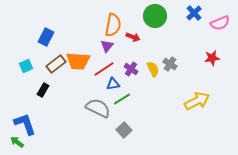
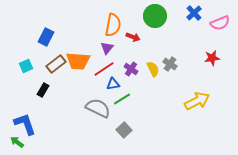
purple triangle: moved 2 px down
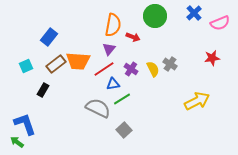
blue rectangle: moved 3 px right; rotated 12 degrees clockwise
purple triangle: moved 2 px right, 1 px down
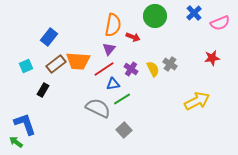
green arrow: moved 1 px left
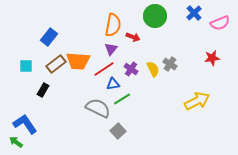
purple triangle: moved 2 px right
cyan square: rotated 24 degrees clockwise
blue L-shape: rotated 15 degrees counterclockwise
gray square: moved 6 px left, 1 px down
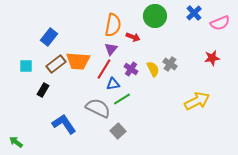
red line: rotated 25 degrees counterclockwise
blue L-shape: moved 39 px right
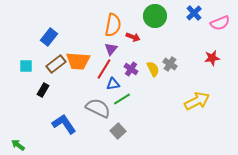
green arrow: moved 2 px right, 3 px down
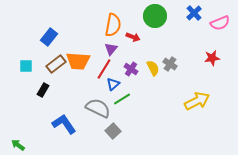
yellow semicircle: moved 1 px up
blue triangle: rotated 32 degrees counterclockwise
gray square: moved 5 px left
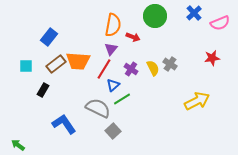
blue triangle: moved 1 px down
